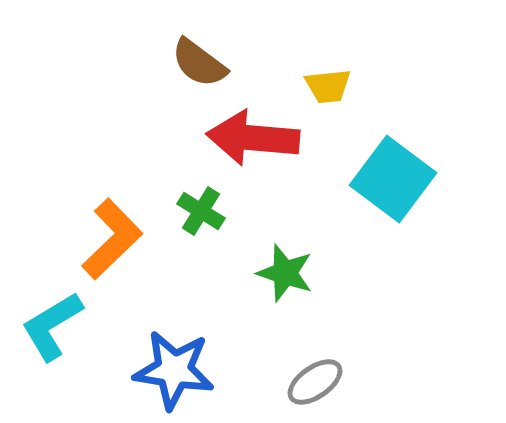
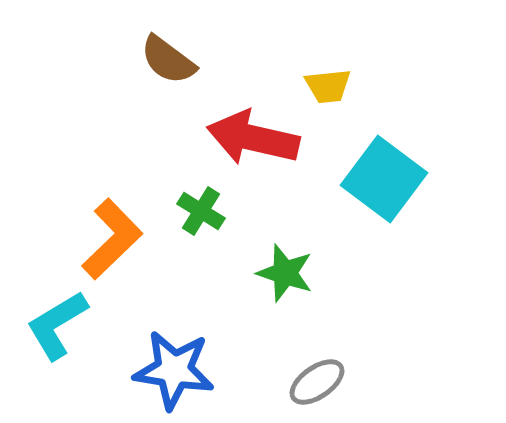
brown semicircle: moved 31 px left, 3 px up
red arrow: rotated 8 degrees clockwise
cyan square: moved 9 px left
cyan L-shape: moved 5 px right, 1 px up
gray ellipse: moved 2 px right
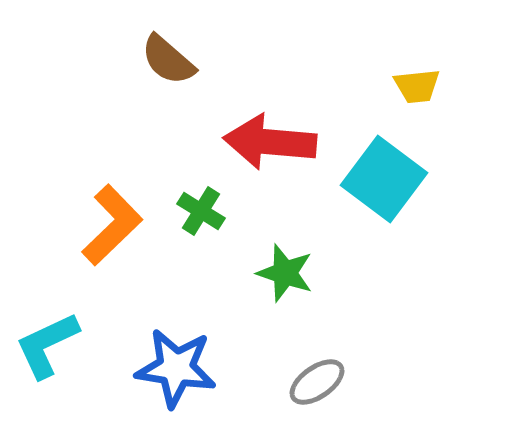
brown semicircle: rotated 4 degrees clockwise
yellow trapezoid: moved 89 px right
red arrow: moved 17 px right, 4 px down; rotated 8 degrees counterclockwise
orange L-shape: moved 14 px up
cyan L-shape: moved 10 px left, 20 px down; rotated 6 degrees clockwise
blue star: moved 2 px right, 2 px up
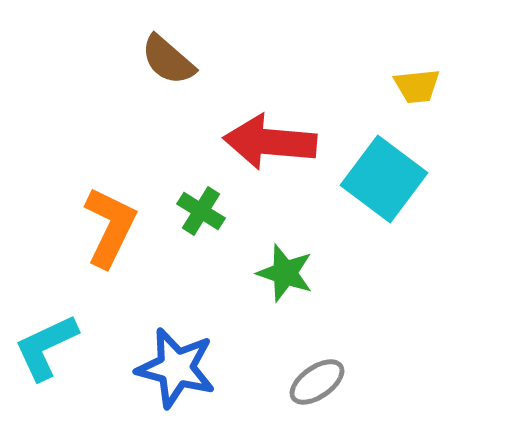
orange L-shape: moved 2 px left, 2 px down; rotated 20 degrees counterclockwise
cyan L-shape: moved 1 px left, 2 px down
blue star: rotated 6 degrees clockwise
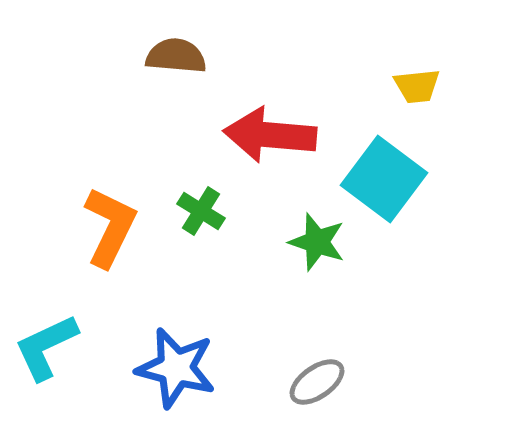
brown semicircle: moved 8 px right, 4 px up; rotated 144 degrees clockwise
red arrow: moved 7 px up
green star: moved 32 px right, 31 px up
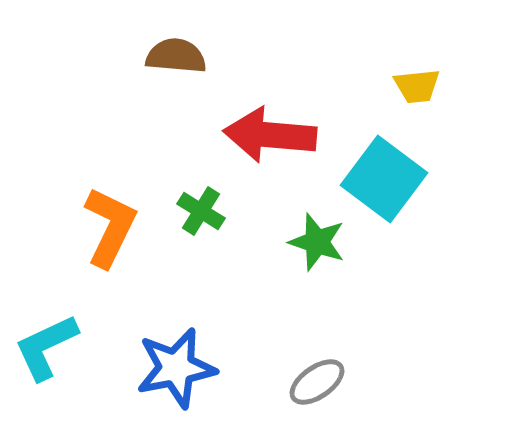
blue star: rotated 26 degrees counterclockwise
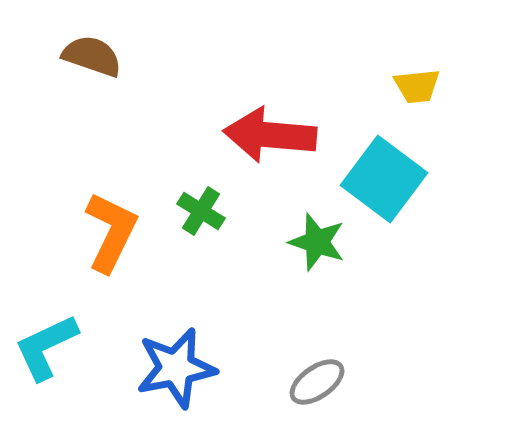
brown semicircle: moved 84 px left; rotated 14 degrees clockwise
orange L-shape: moved 1 px right, 5 px down
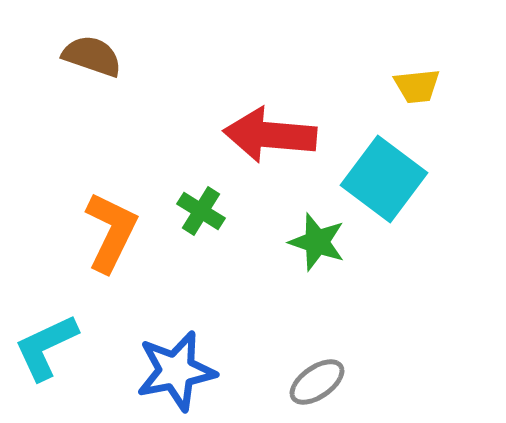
blue star: moved 3 px down
